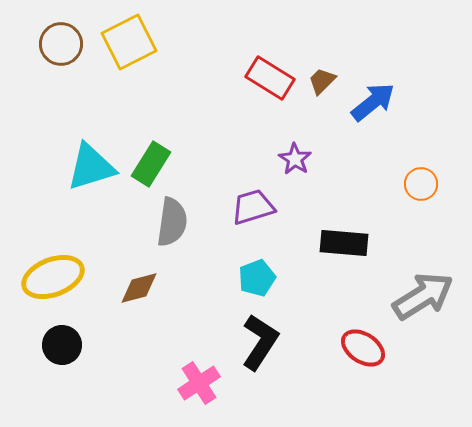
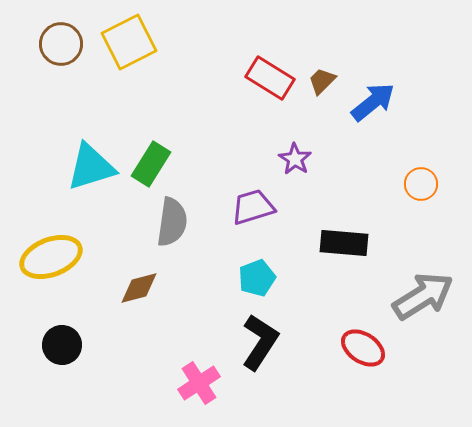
yellow ellipse: moved 2 px left, 20 px up
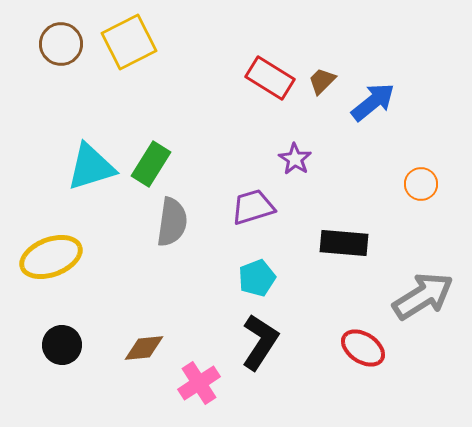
brown diamond: moved 5 px right, 60 px down; rotated 9 degrees clockwise
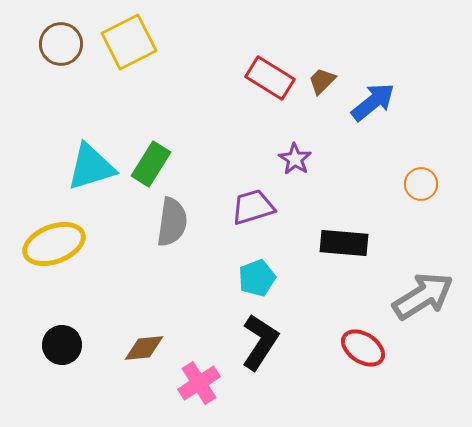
yellow ellipse: moved 3 px right, 13 px up
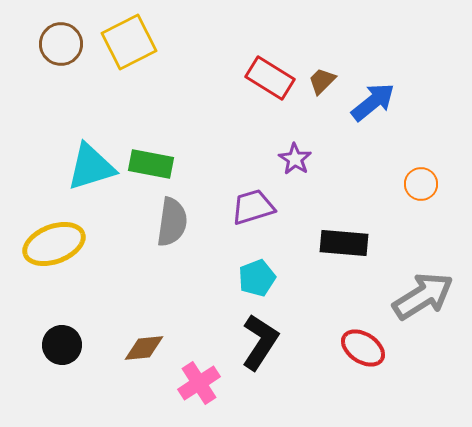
green rectangle: rotated 69 degrees clockwise
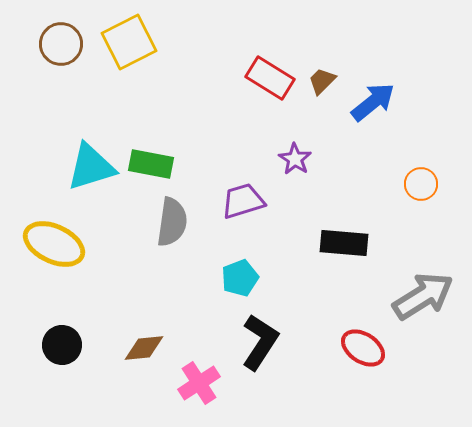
purple trapezoid: moved 10 px left, 6 px up
yellow ellipse: rotated 46 degrees clockwise
cyan pentagon: moved 17 px left
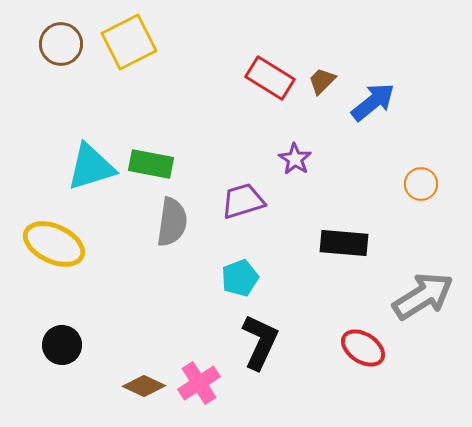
black L-shape: rotated 8 degrees counterclockwise
brown diamond: moved 38 px down; rotated 30 degrees clockwise
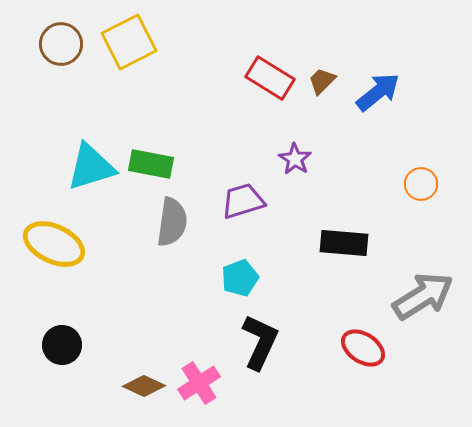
blue arrow: moved 5 px right, 10 px up
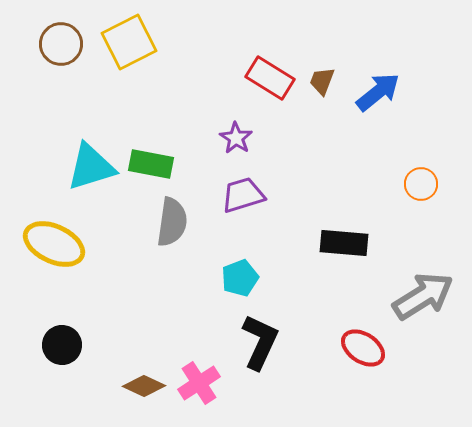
brown trapezoid: rotated 24 degrees counterclockwise
purple star: moved 59 px left, 21 px up
purple trapezoid: moved 6 px up
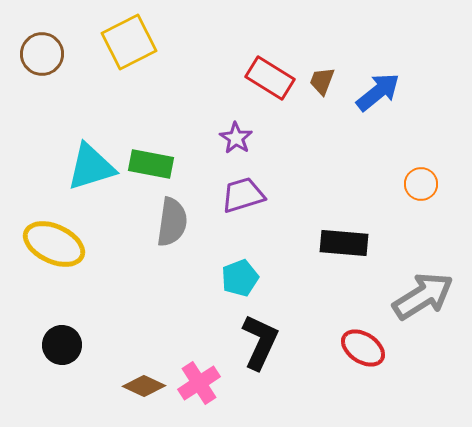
brown circle: moved 19 px left, 10 px down
